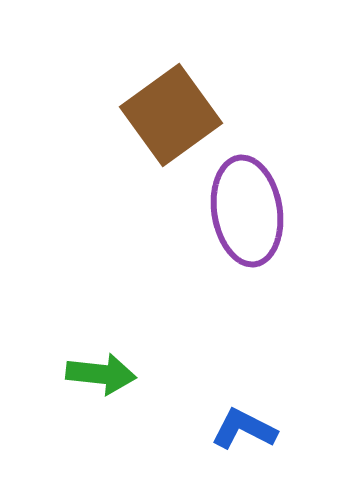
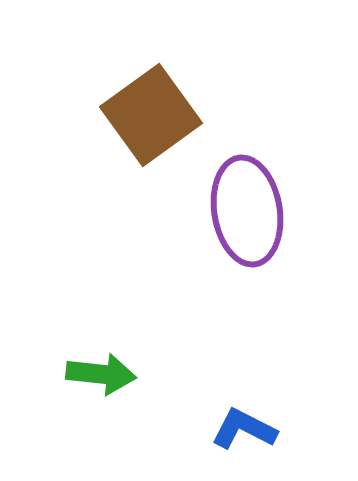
brown square: moved 20 px left
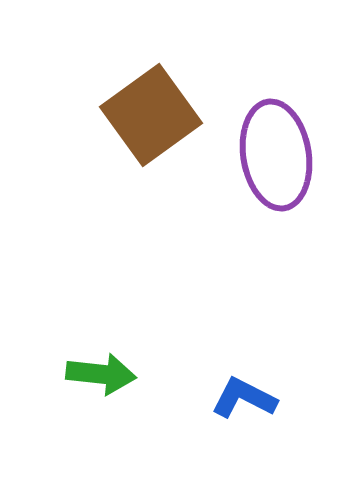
purple ellipse: moved 29 px right, 56 px up
blue L-shape: moved 31 px up
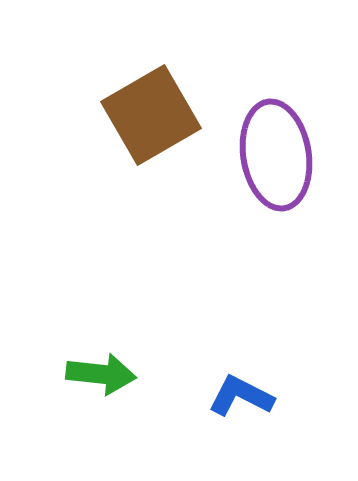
brown square: rotated 6 degrees clockwise
blue L-shape: moved 3 px left, 2 px up
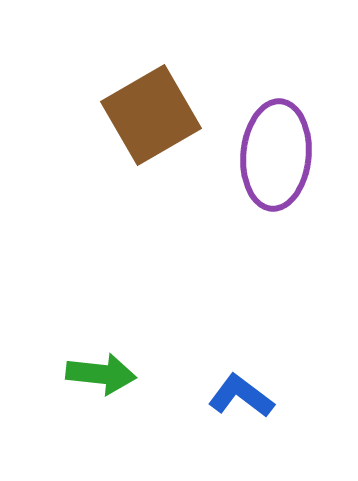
purple ellipse: rotated 14 degrees clockwise
blue L-shape: rotated 10 degrees clockwise
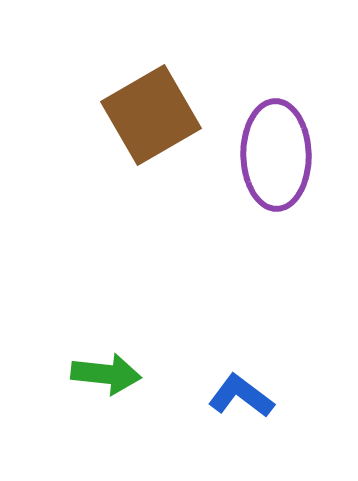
purple ellipse: rotated 6 degrees counterclockwise
green arrow: moved 5 px right
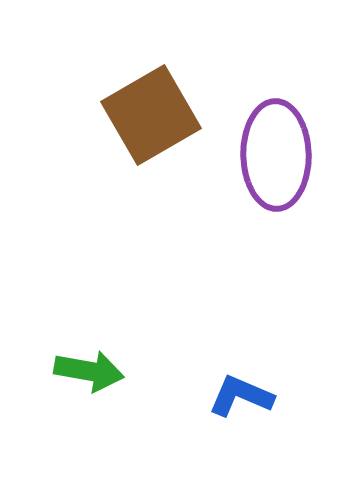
green arrow: moved 17 px left, 3 px up; rotated 4 degrees clockwise
blue L-shape: rotated 14 degrees counterclockwise
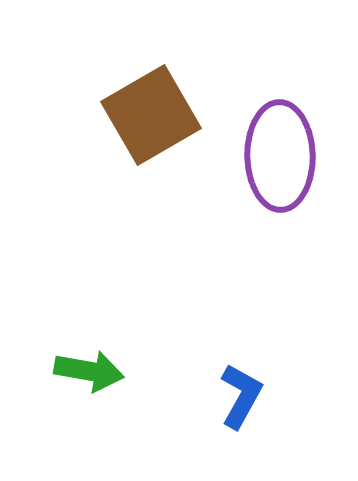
purple ellipse: moved 4 px right, 1 px down
blue L-shape: rotated 96 degrees clockwise
